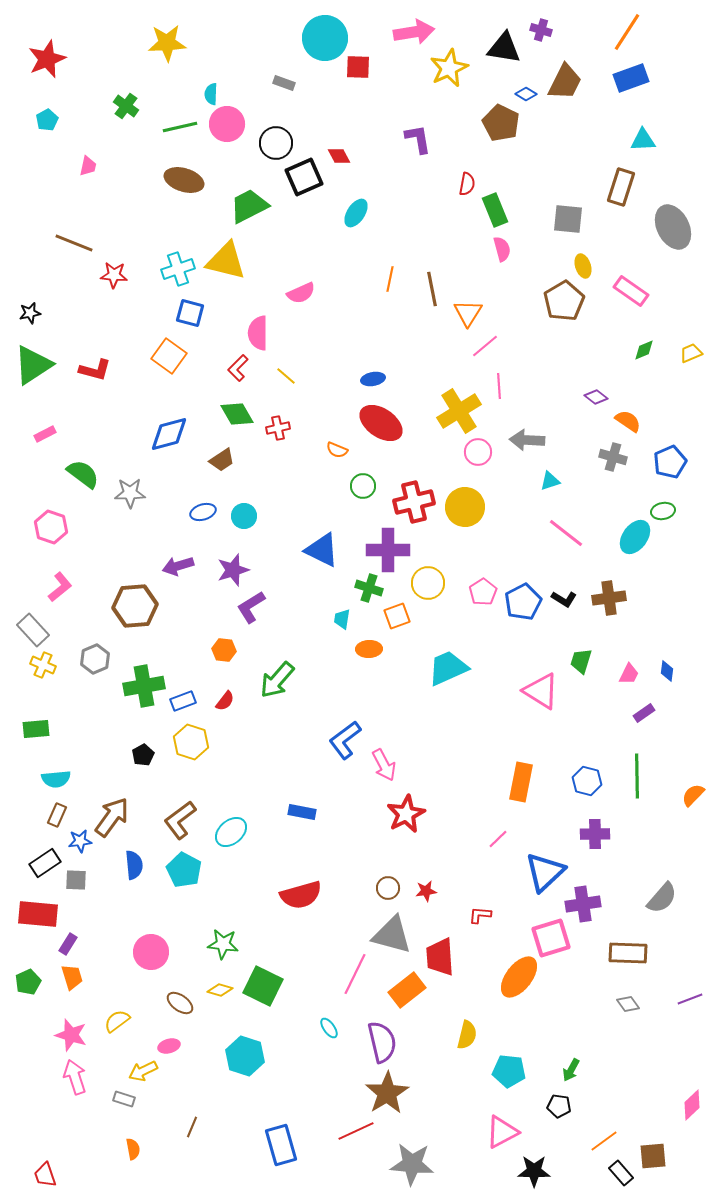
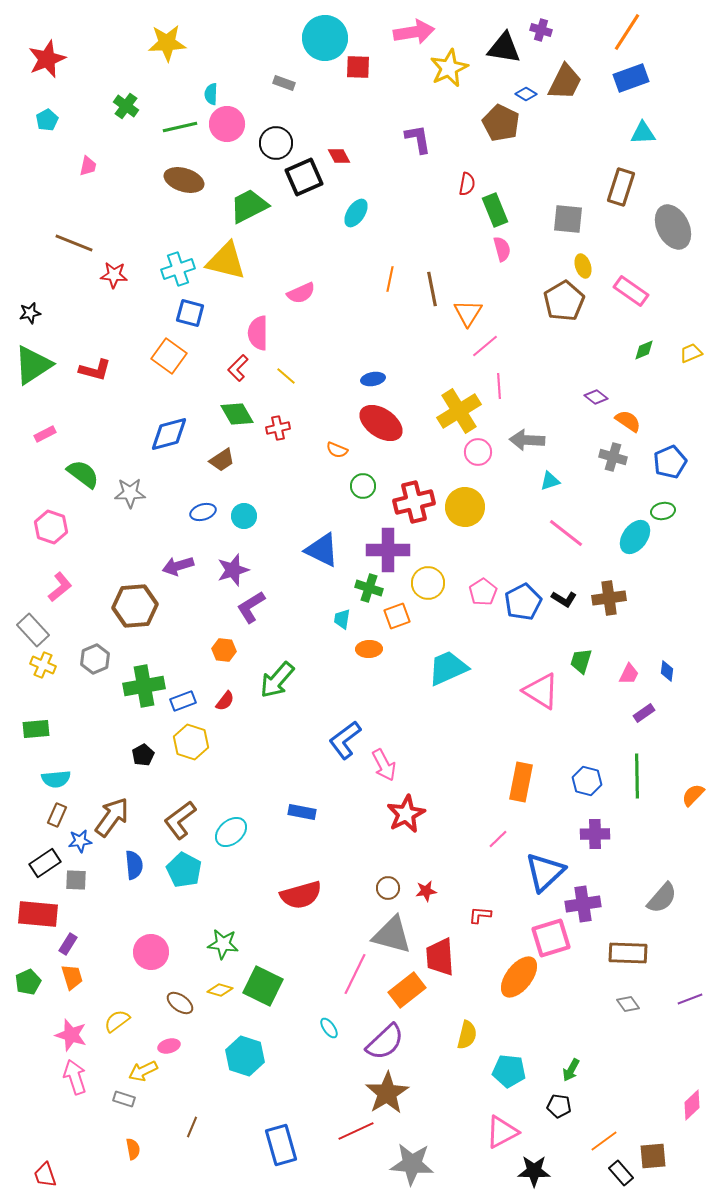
cyan triangle at (643, 140): moved 7 px up
purple semicircle at (382, 1042): moved 3 px right; rotated 60 degrees clockwise
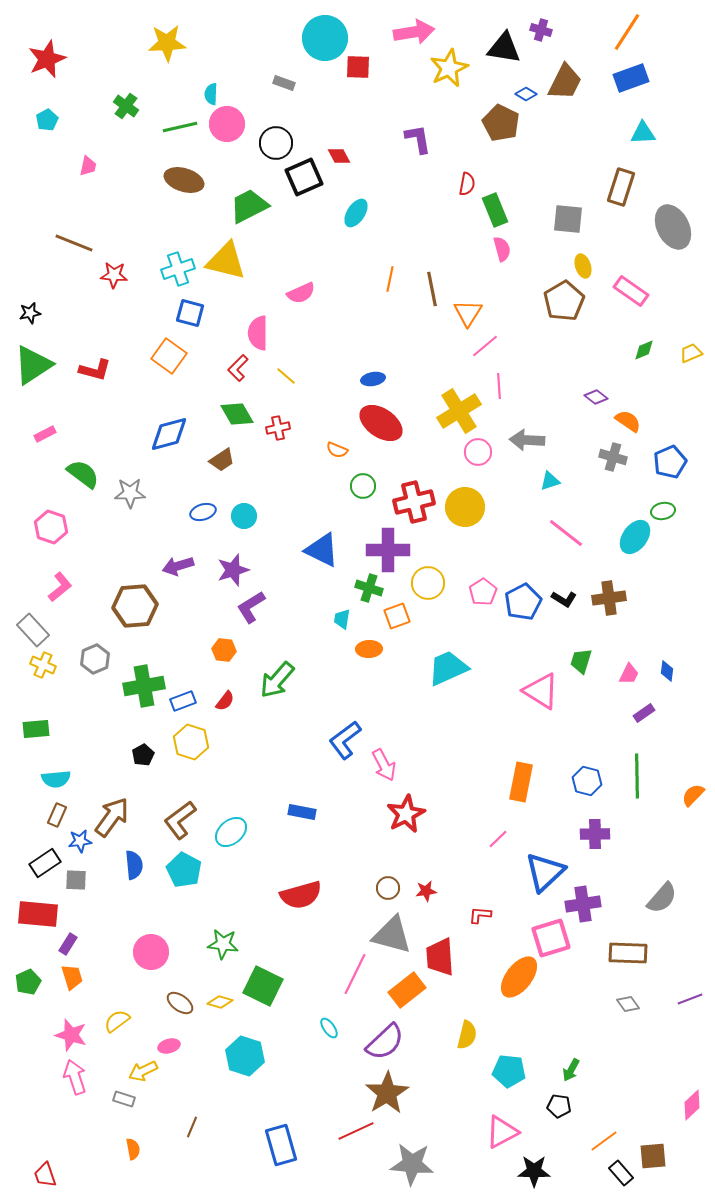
yellow diamond at (220, 990): moved 12 px down
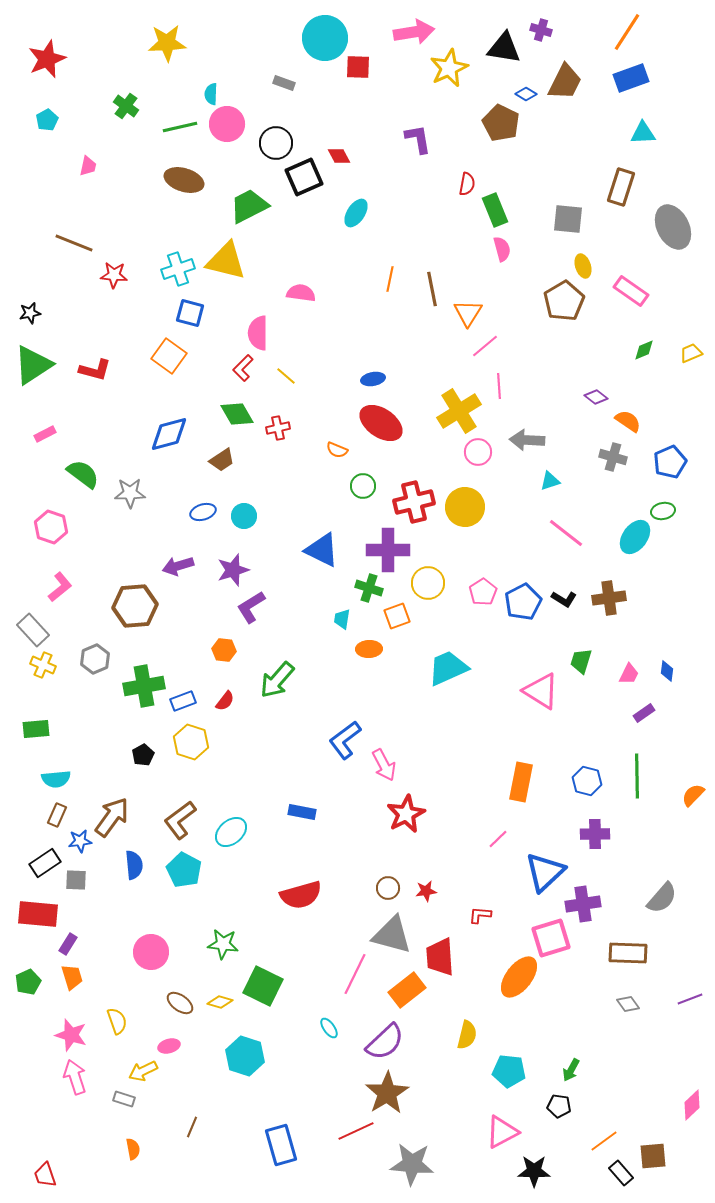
pink semicircle at (301, 293): rotated 148 degrees counterclockwise
red L-shape at (238, 368): moved 5 px right
yellow semicircle at (117, 1021): rotated 108 degrees clockwise
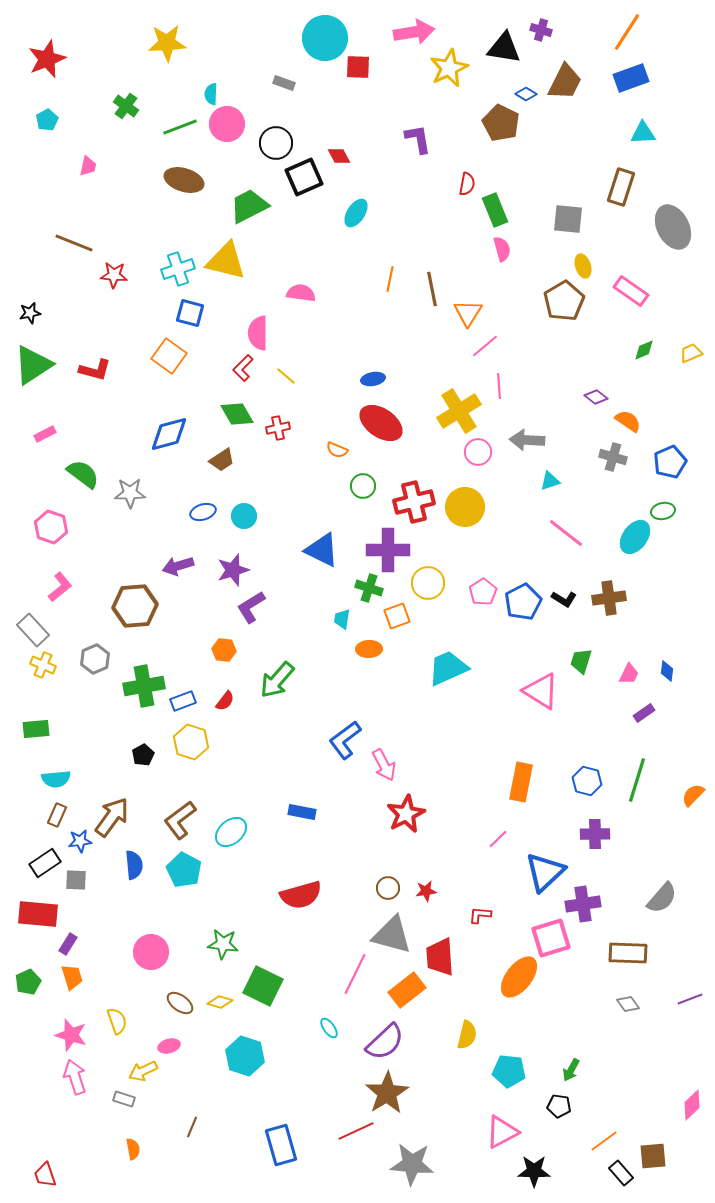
green line at (180, 127): rotated 8 degrees counterclockwise
green line at (637, 776): moved 4 px down; rotated 18 degrees clockwise
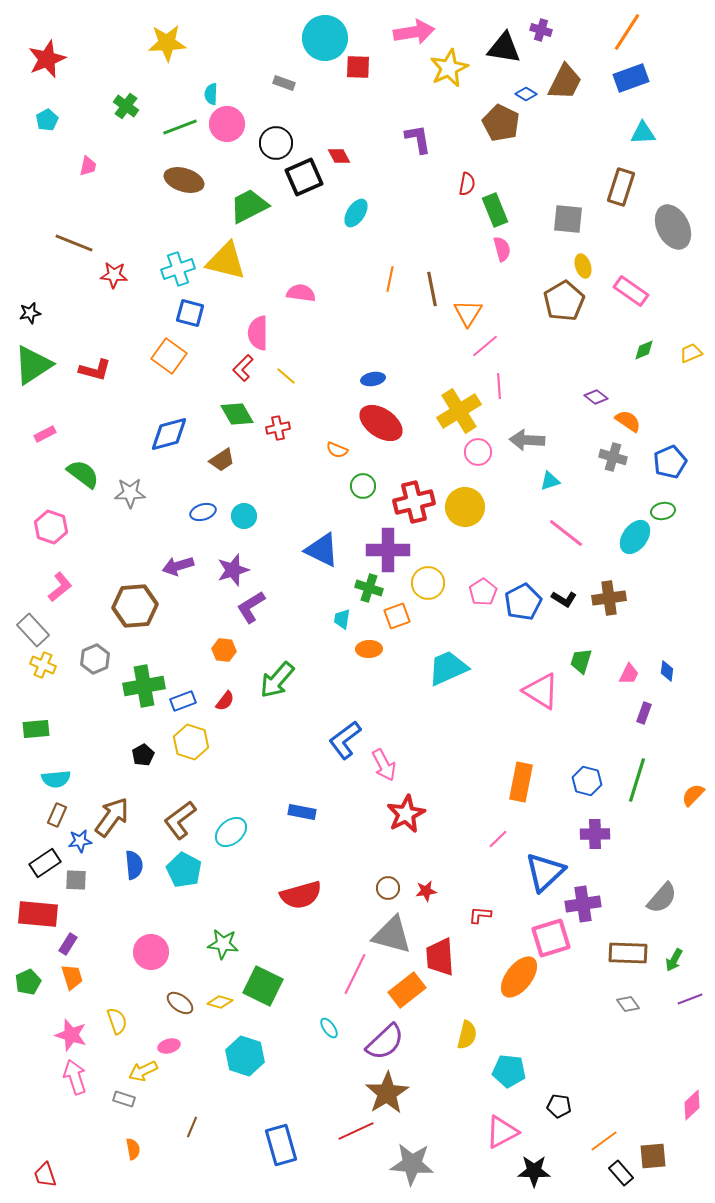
purple rectangle at (644, 713): rotated 35 degrees counterclockwise
green arrow at (571, 1070): moved 103 px right, 110 px up
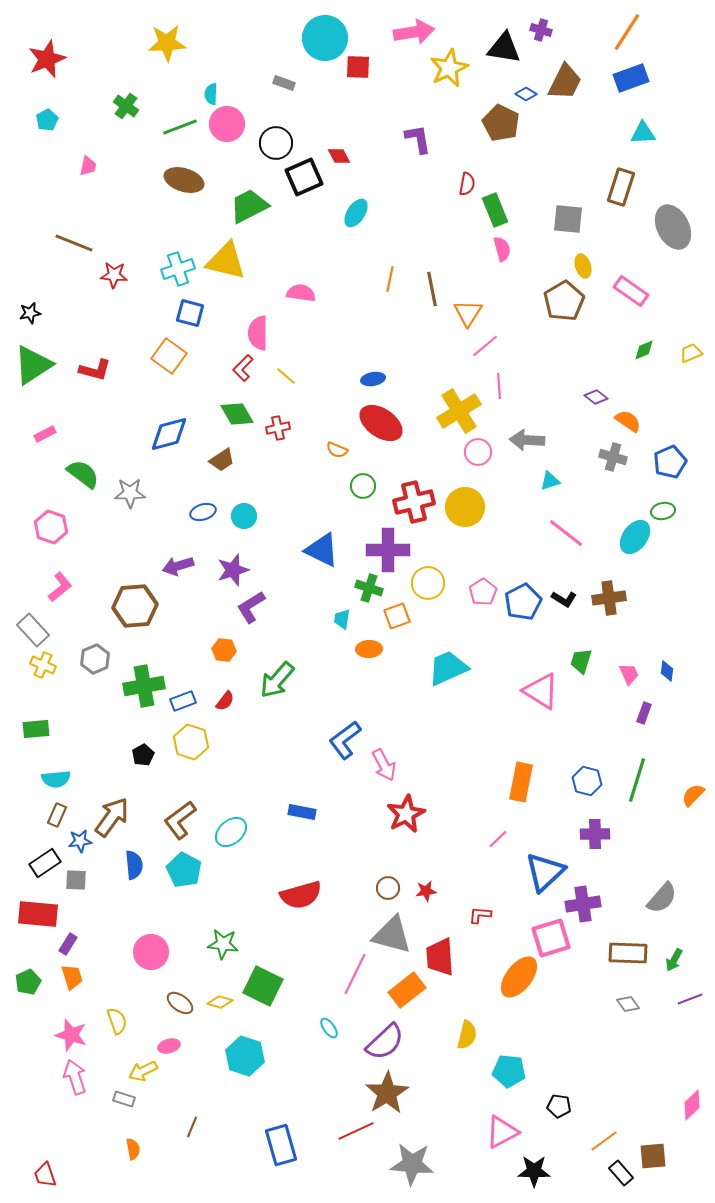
pink trapezoid at (629, 674): rotated 50 degrees counterclockwise
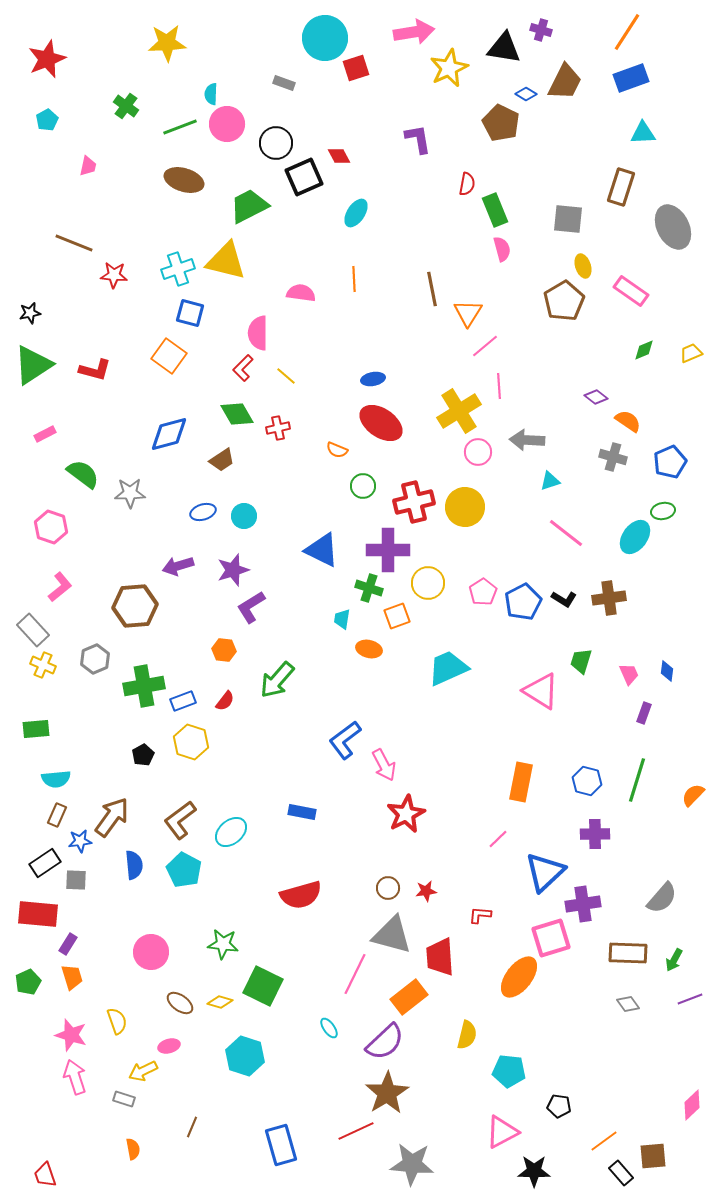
red square at (358, 67): moved 2 px left, 1 px down; rotated 20 degrees counterclockwise
orange line at (390, 279): moved 36 px left; rotated 15 degrees counterclockwise
orange ellipse at (369, 649): rotated 15 degrees clockwise
orange rectangle at (407, 990): moved 2 px right, 7 px down
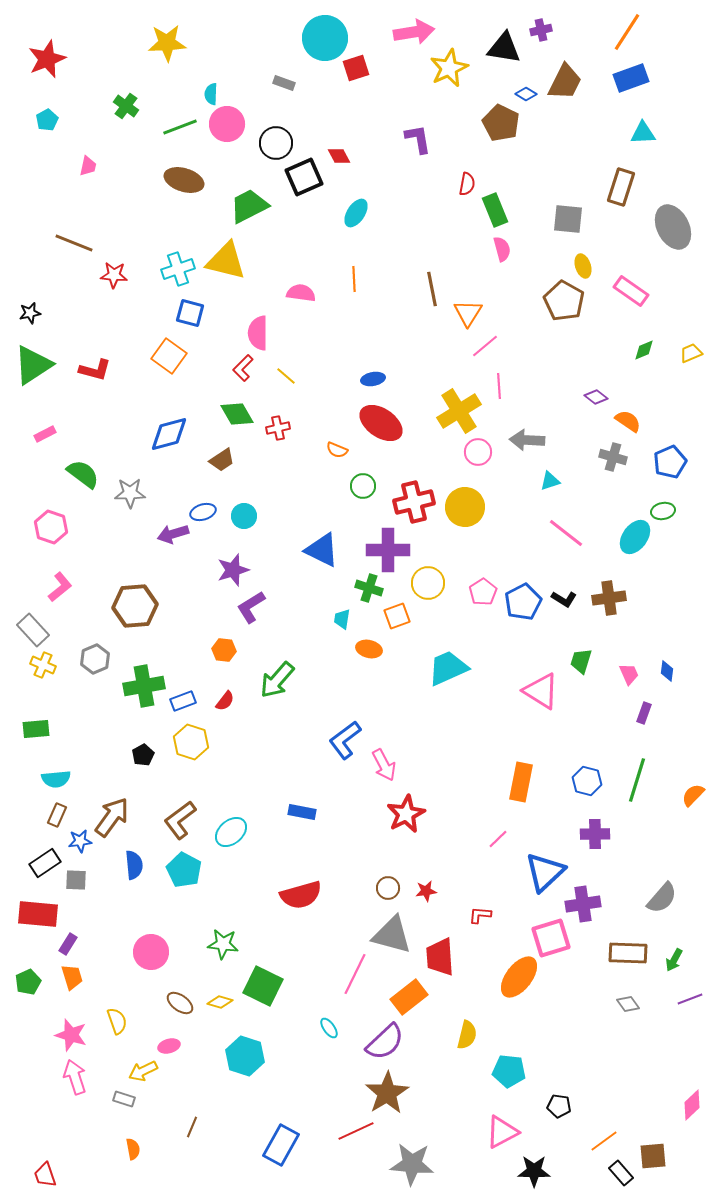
purple cross at (541, 30): rotated 30 degrees counterclockwise
brown pentagon at (564, 301): rotated 12 degrees counterclockwise
purple arrow at (178, 566): moved 5 px left, 32 px up
blue rectangle at (281, 1145): rotated 45 degrees clockwise
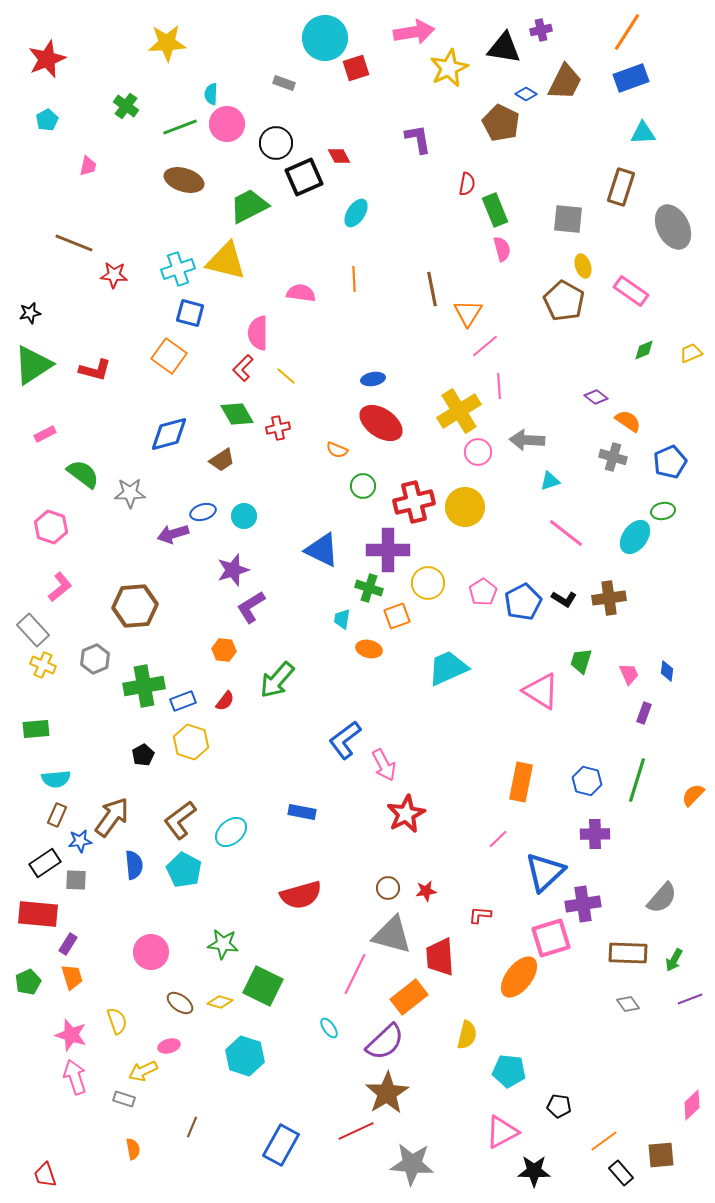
brown square at (653, 1156): moved 8 px right, 1 px up
